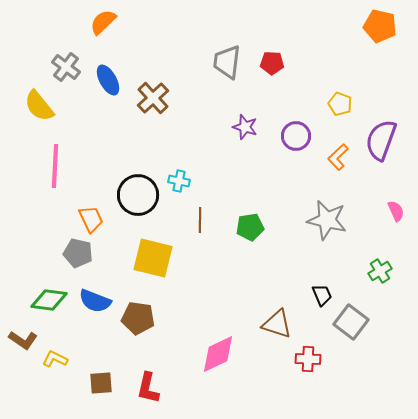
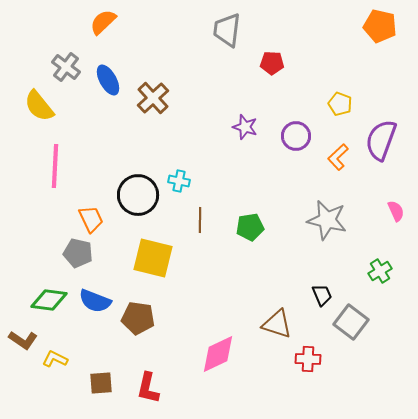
gray trapezoid: moved 32 px up
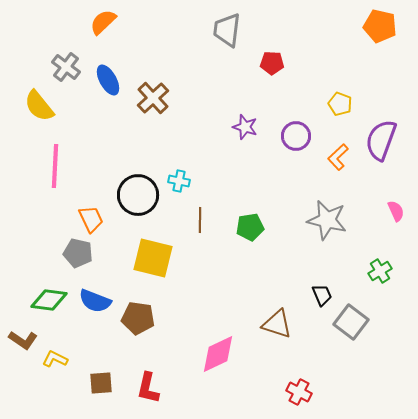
red cross: moved 9 px left, 33 px down; rotated 25 degrees clockwise
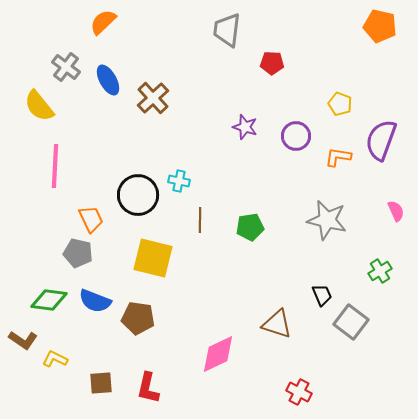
orange L-shape: rotated 52 degrees clockwise
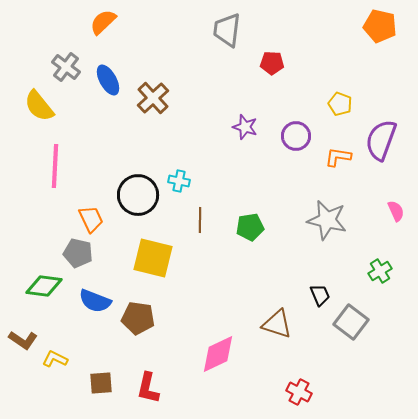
black trapezoid: moved 2 px left
green diamond: moved 5 px left, 14 px up
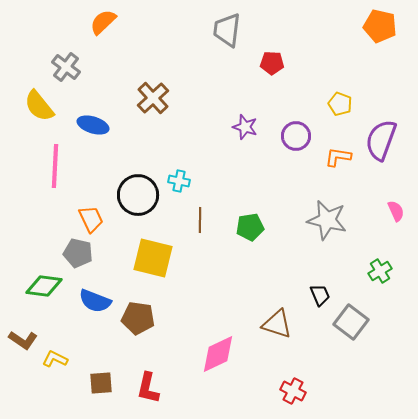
blue ellipse: moved 15 px left, 45 px down; rotated 44 degrees counterclockwise
red cross: moved 6 px left, 1 px up
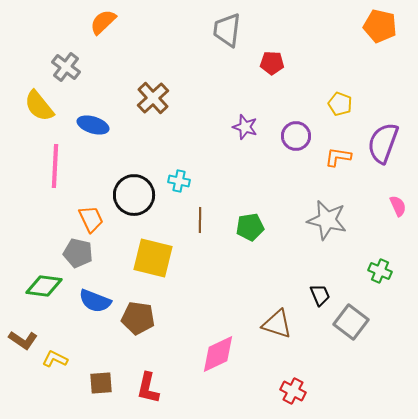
purple semicircle: moved 2 px right, 3 px down
black circle: moved 4 px left
pink semicircle: moved 2 px right, 5 px up
green cross: rotated 35 degrees counterclockwise
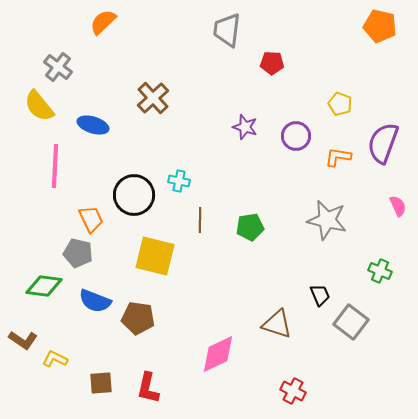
gray cross: moved 8 px left
yellow square: moved 2 px right, 2 px up
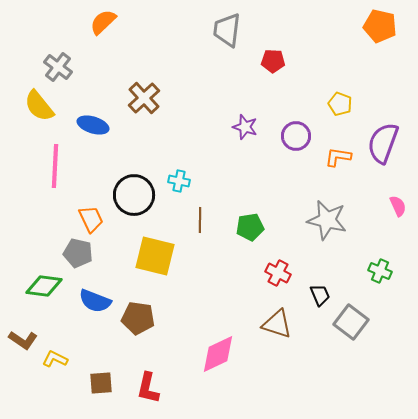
red pentagon: moved 1 px right, 2 px up
brown cross: moved 9 px left
red cross: moved 15 px left, 118 px up
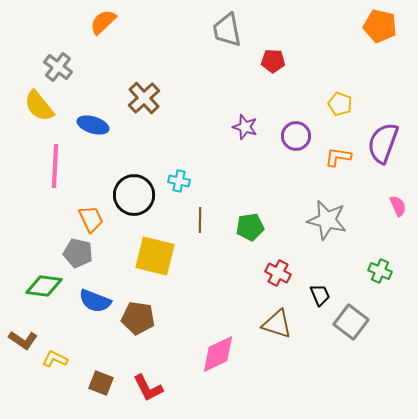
gray trapezoid: rotated 18 degrees counterclockwise
brown square: rotated 25 degrees clockwise
red L-shape: rotated 40 degrees counterclockwise
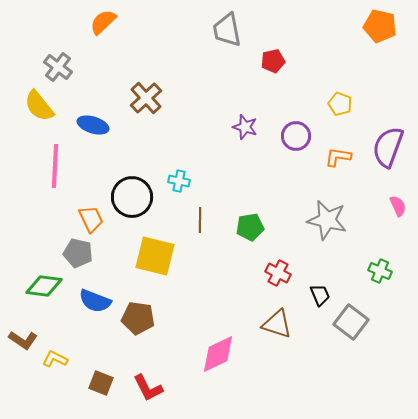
red pentagon: rotated 15 degrees counterclockwise
brown cross: moved 2 px right
purple semicircle: moved 5 px right, 4 px down
black circle: moved 2 px left, 2 px down
